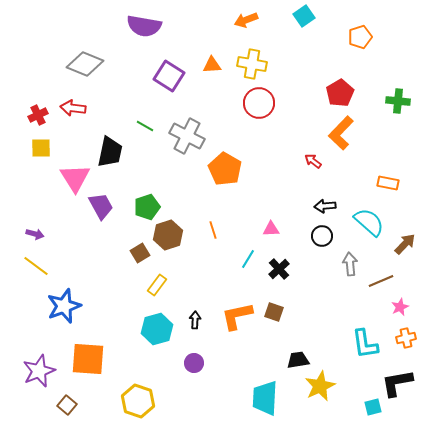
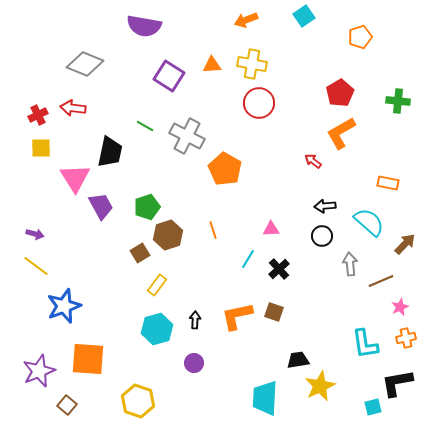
orange L-shape at (341, 133): rotated 16 degrees clockwise
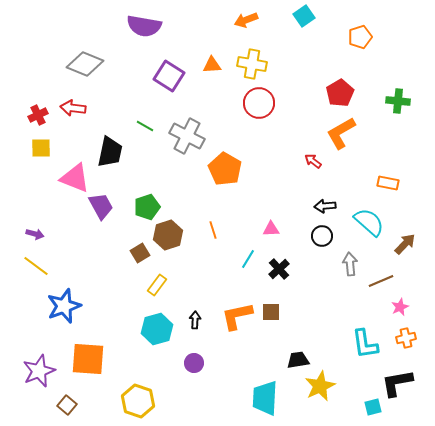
pink triangle at (75, 178): rotated 36 degrees counterclockwise
brown square at (274, 312): moved 3 px left; rotated 18 degrees counterclockwise
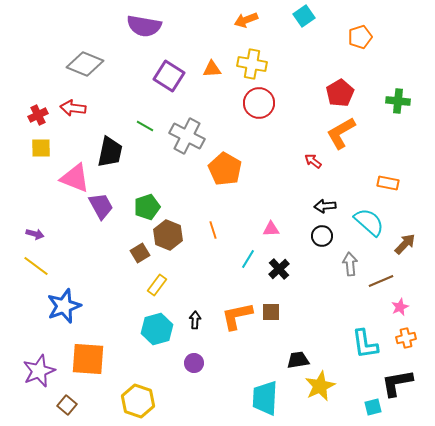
orange triangle at (212, 65): moved 4 px down
brown hexagon at (168, 235): rotated 20 degrees counterclockwise
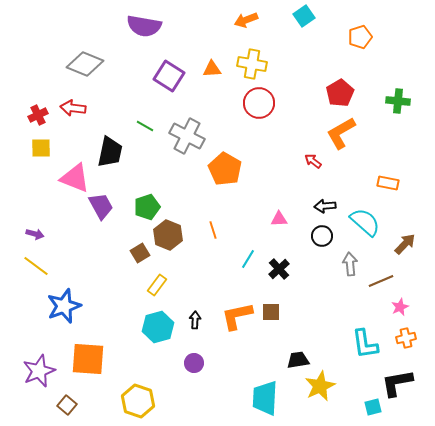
cyan semicircle at (369, 222): moved 4 px left
pink triangle at (271, 229): moved 8 px right, 10 px up
cyan hexagon at (157, 329): moved 1 px right, 2 px up
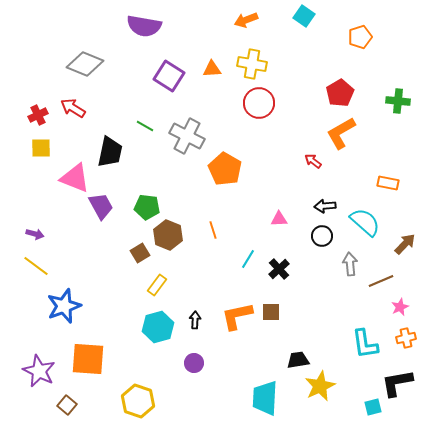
cyan square at (304, 16): rotated 20 degrees counterclockwise
red arrow at (73, 108): rotated 25 degrees clockwise
green pentagon at (147, 207): rotated 25 degrees clockwise
purple star at (39, 371): rotated 24 degrees counterclockwise
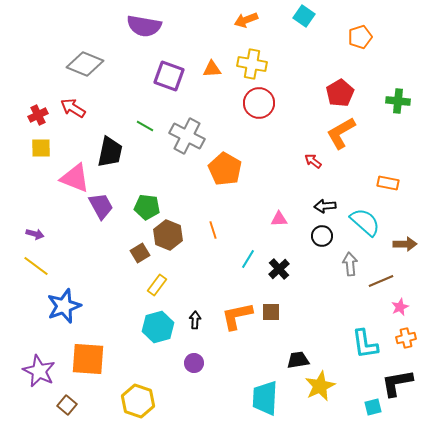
purple square at (169, 76): rotated 12 degrees counterclockwise
brown arrow at (405, 244): rotated 45 degrees clockwise
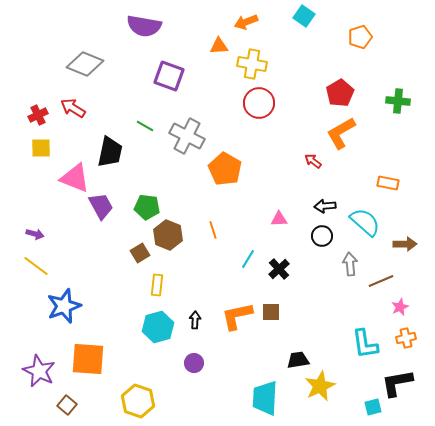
orange arrow at (246, 20): moved 2 px down
orange triangle at (212, 69): moved 7 px right, 23 px up
yellow rectangle at (157, 285): rotated 30 degrees counterclockwise
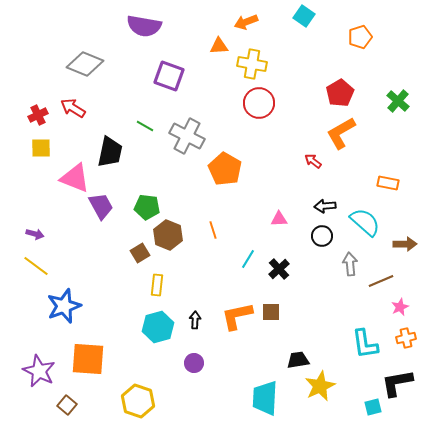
green cross at (398, 101): rotated 35 degrees clockwise
